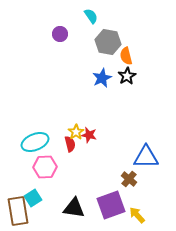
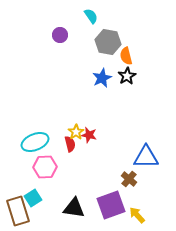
purple circle: moved 1 px down
brown rectangle: rotated 8 degrees counterclockwise
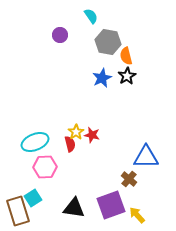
red star: moved 3 px right
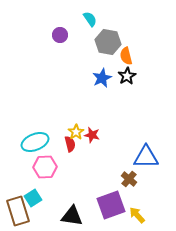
cyan semicircle: moved 1 px left, 3 px down
black triangle: moved 2 px left, 8 px down
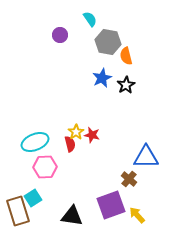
black star: moved 1 px left, 9 px down
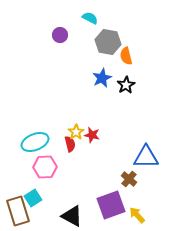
cyan semicircle: moved 1 px up; rotated 28 degrees counterclockwise
black triangle: rotated 20 degrees clockwise
